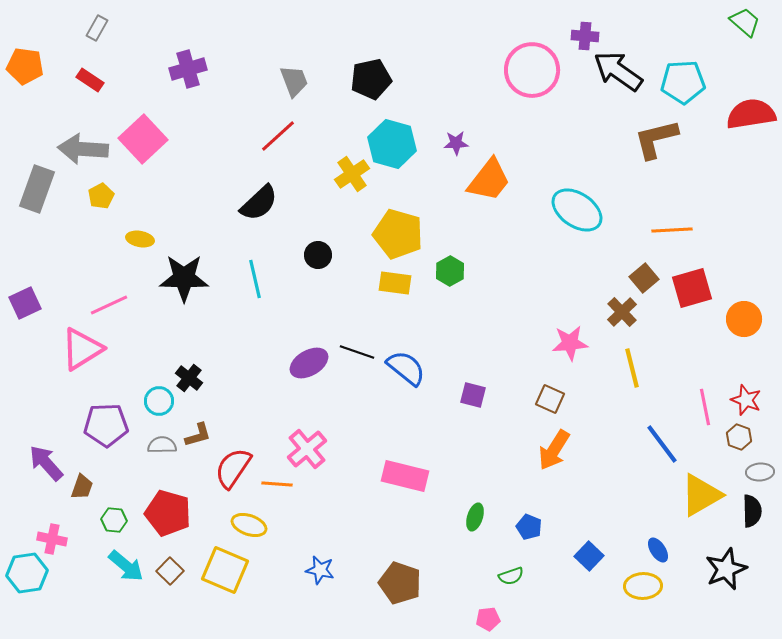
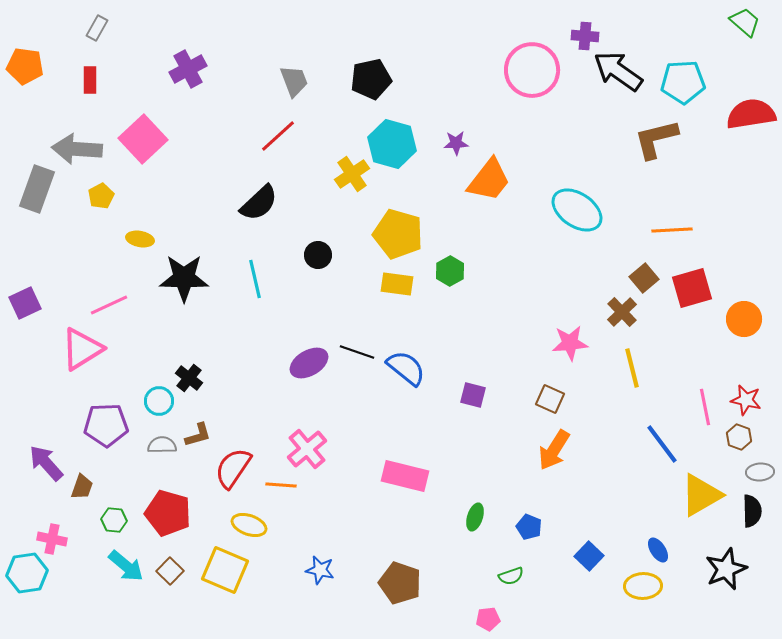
purple cross at (188, 69): rotated 12 degrees counterclockwise
red rectangle at (90, 80): rotated 56 degrees clockwise
gray arrow at (83, 149): moved 6 px left
yellow rectangle at (395, 283): moved 2 px right, 1 px down
red star at (746, 400): rotated 8 degrees counterclockwise
orange line at (277, 484): moved 4 px right, 1 px down
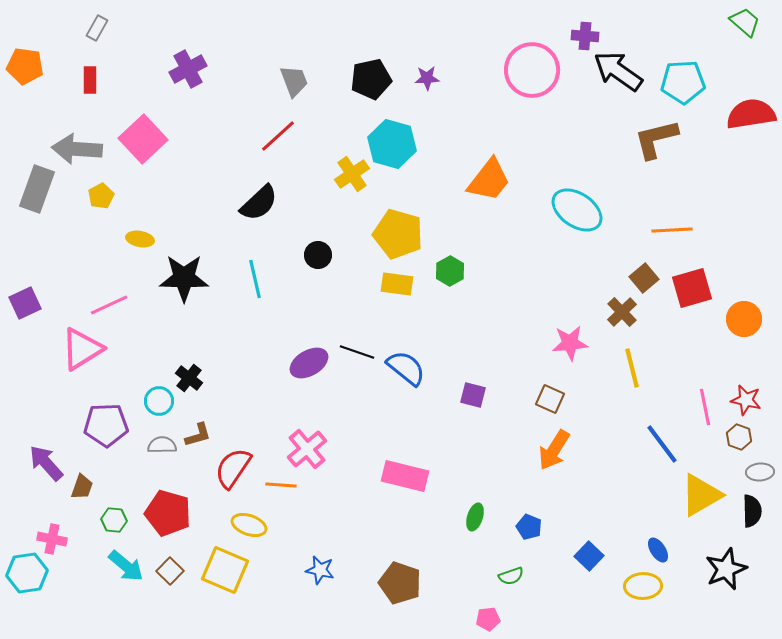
purple star at (456, 143): moved 29 px left, 65 px up
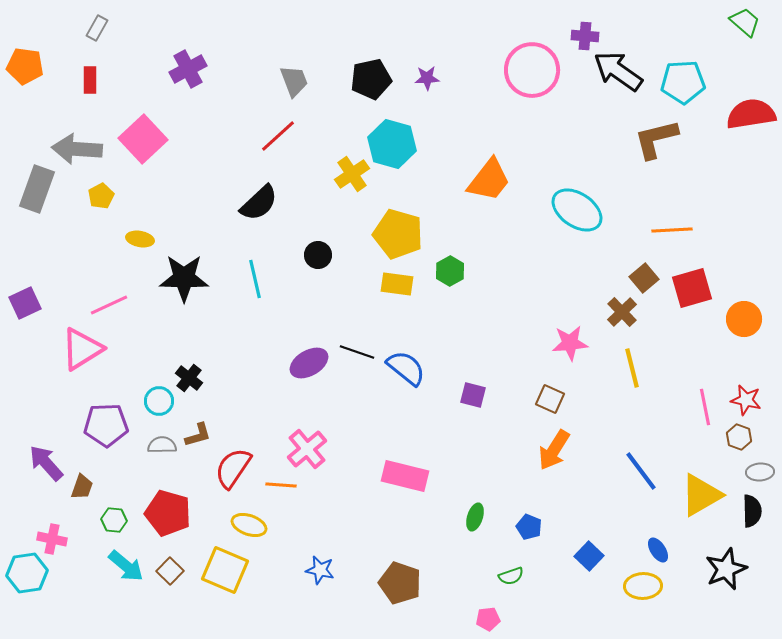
blue line at (662, 444): moved 21 px left, 27 px down
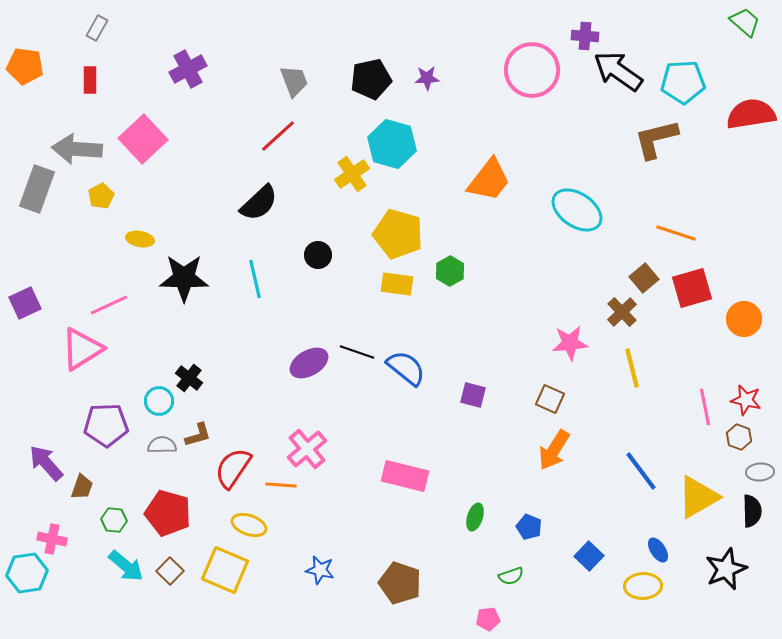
orange line at (672, 230): moved 4 px right, 3 px down; rotated 21 degrees clockwise
yellow triangle at (701, 495): moved 3 px left, 2 px down
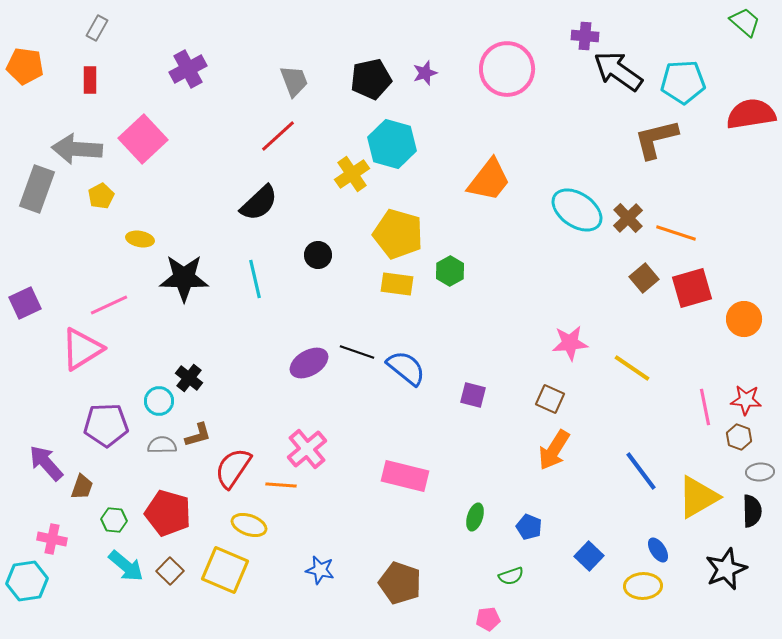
pink circle at (532, 70): moved 25 px left, 1 px up
purple star at (427, 78): moved 2 px left, 5 px up; rotated 15 degrees counterclockwise
brown cross at (622, 312): moved 6 px right, 94 px up
yellow line at (632, 368): rotated 42 degrees counterclockwise
red star at (746, 400): rotated 8 degrees counterclockwise
cyan hexagon at (27, 573): moved 8 px down
